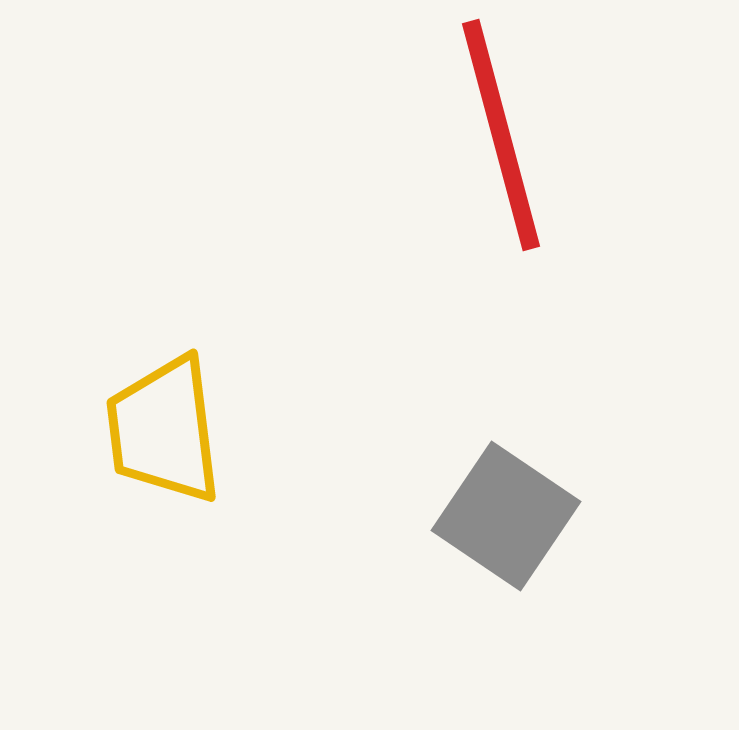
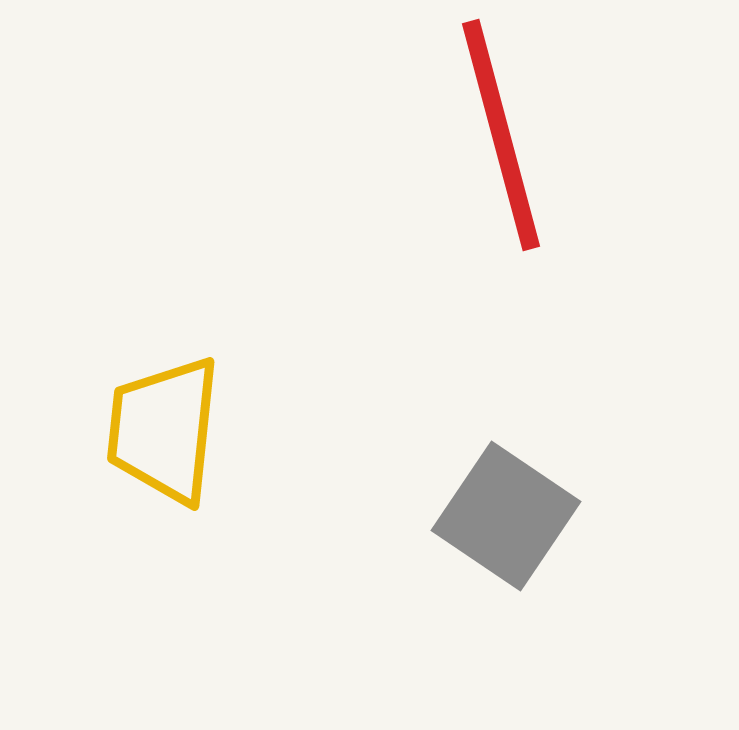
yellow trapezoid: rotated 13 degrees clockwise
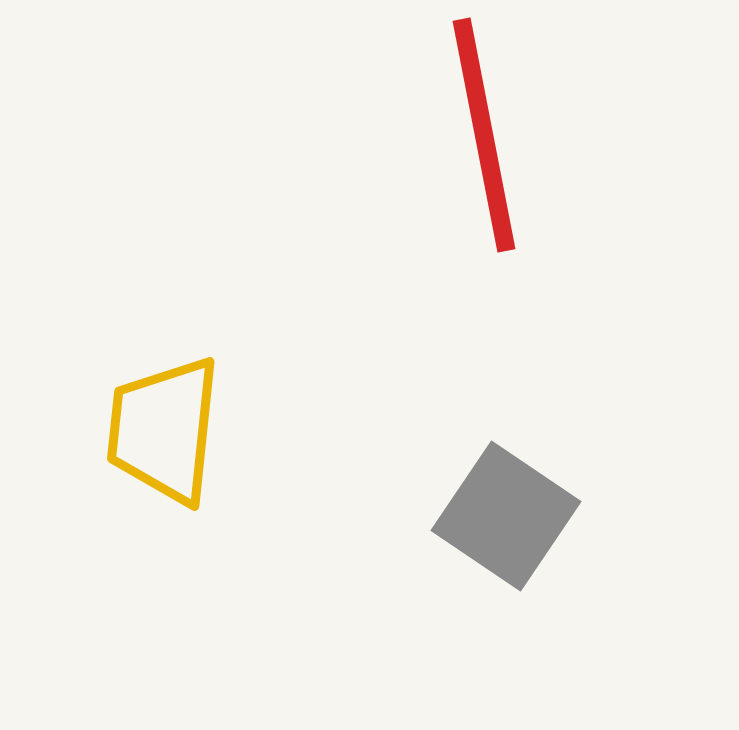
red line: moved 17 px left; rotated 4 degrees clockwise
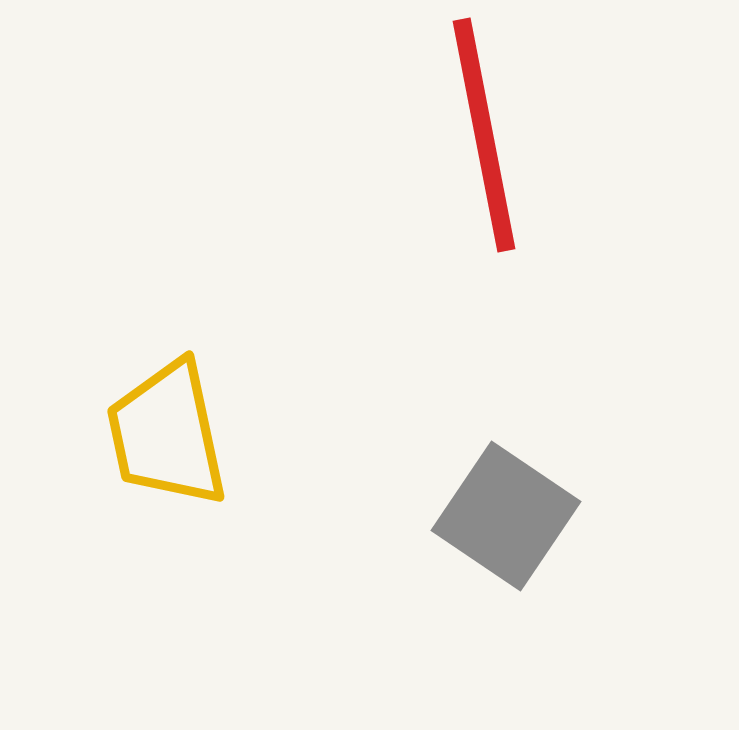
yellow trapezoid: moved 3 px right, 4 px down; rotated 18 degrees counterclockwise
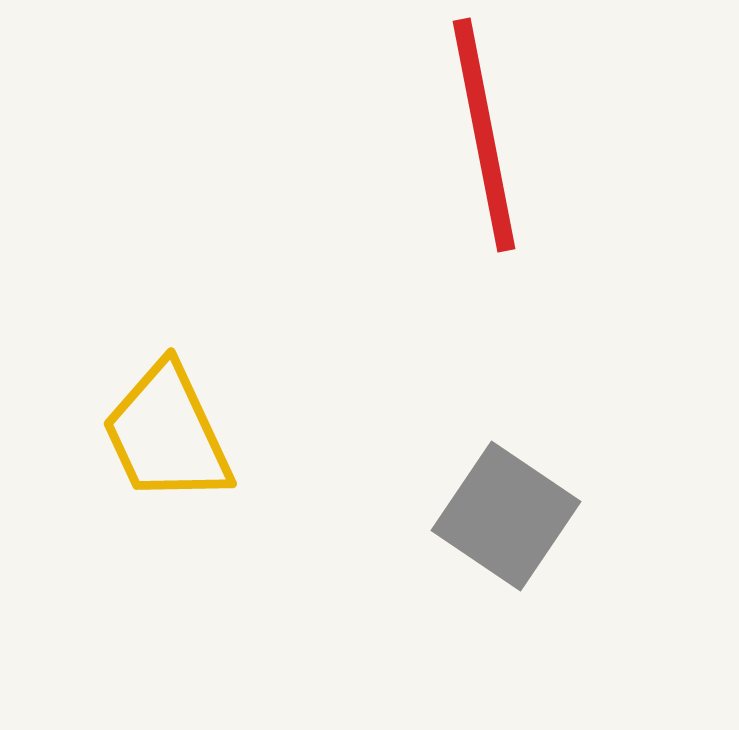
yellow trapezoid: rotated 13 degrees counterclockwise
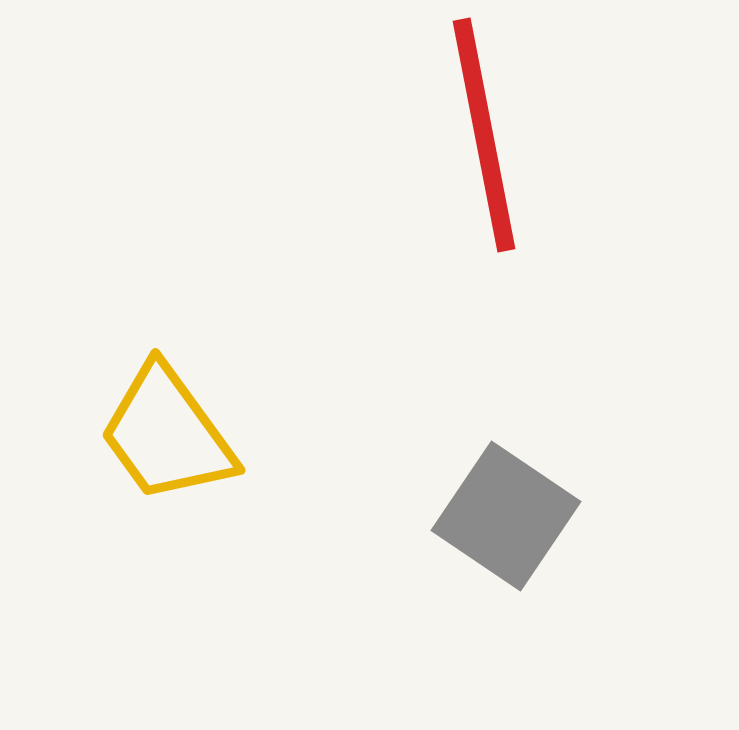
yellow trapezoid: rotated 11 degrees counterclockwise
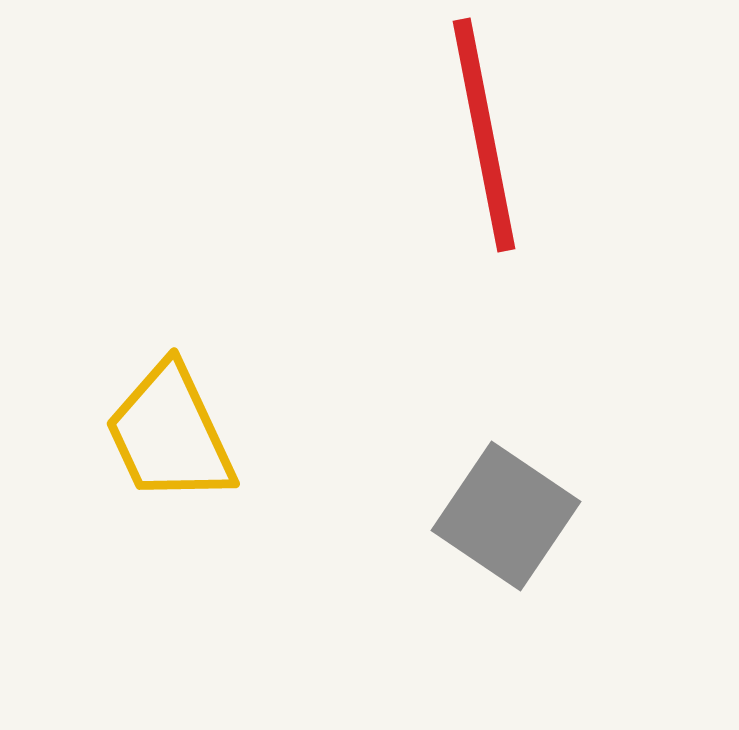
yellow trapezoid: moved 3 px right; rotated 11 degrees clockwise
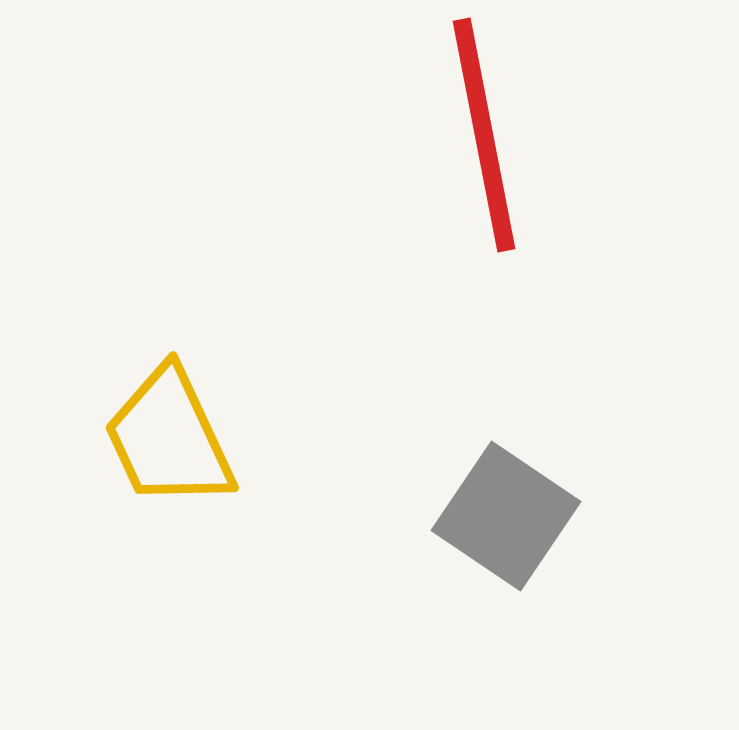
yellow trapezoid: moved 1 px left, 4 px down
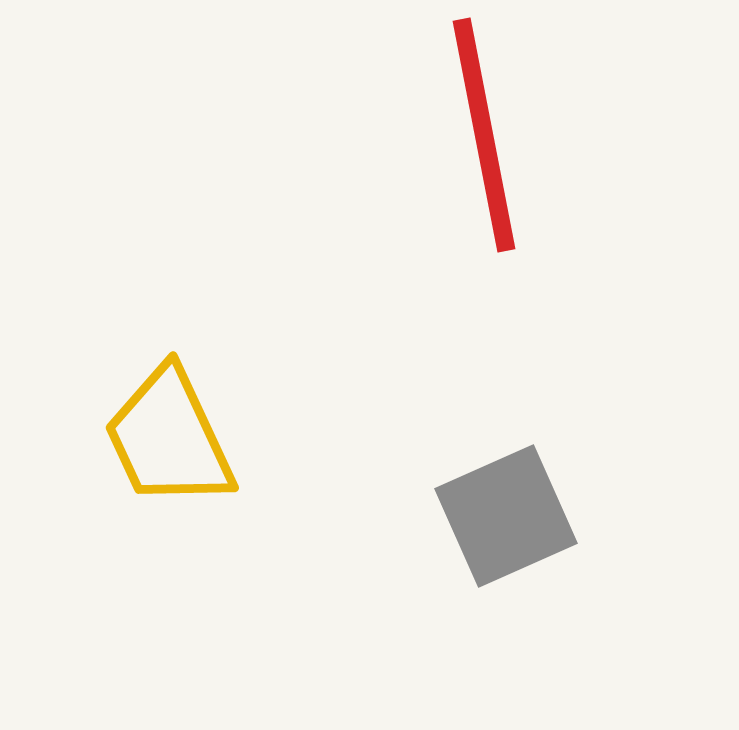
gray square: rotated 32 degrees clockwise
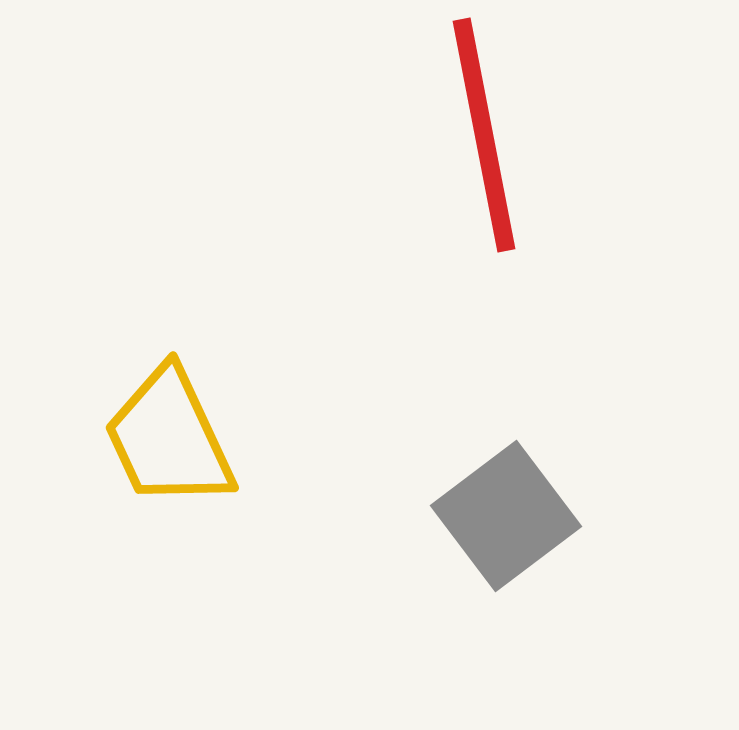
gray square: rotated 13 degrees counterclockwise
